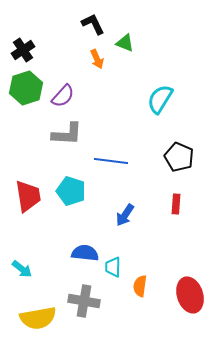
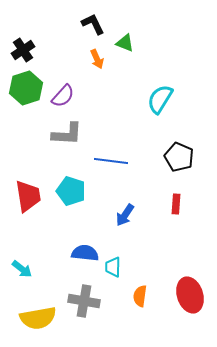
orange semicircle: moved 10 px down
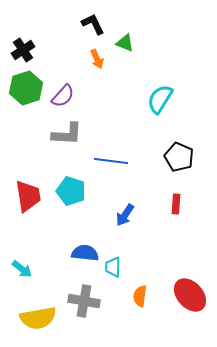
red ellipse: rotated 24 degrees counterclockwise
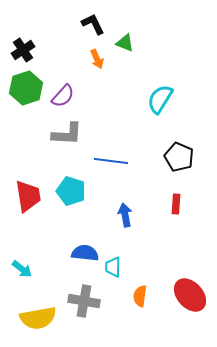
blue arrow: rotated 135 degrees clockwise
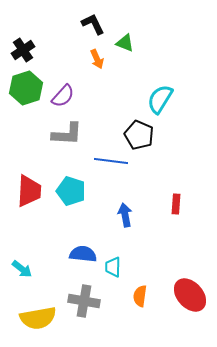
black pentagon: moved 40 px left, 22 px up
red trapezoid: moved 1 px right, 5 px up; rotated 12 degrees clockwise
blue semicircle: moved 2 px left, 1 px down
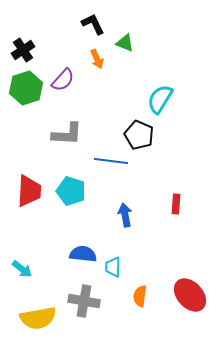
purple semicircle: moved 16 px up
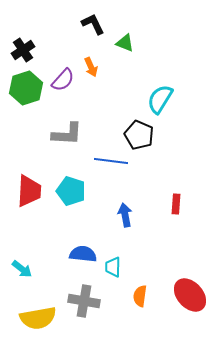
orange arrow: moved 6 px left, 8 px down
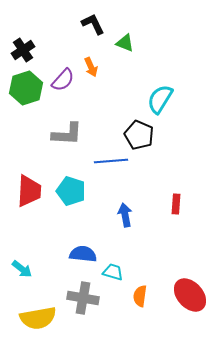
blue line: rotated 12 degrees counterclockwise
cyan trapezoid: moved 5 px down; rotated 105 degrees clockwise
gray cross: moved 1 px left, 3 px up
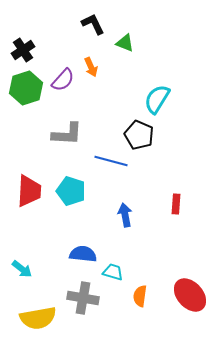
cyan semicircle: moved 3 px left
blue line: rotated 20 degrees clockwise
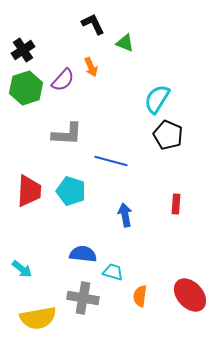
black pentagon: moved 29 px right
